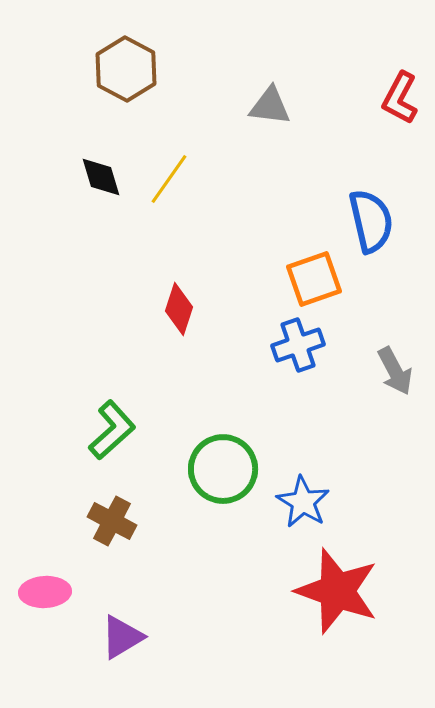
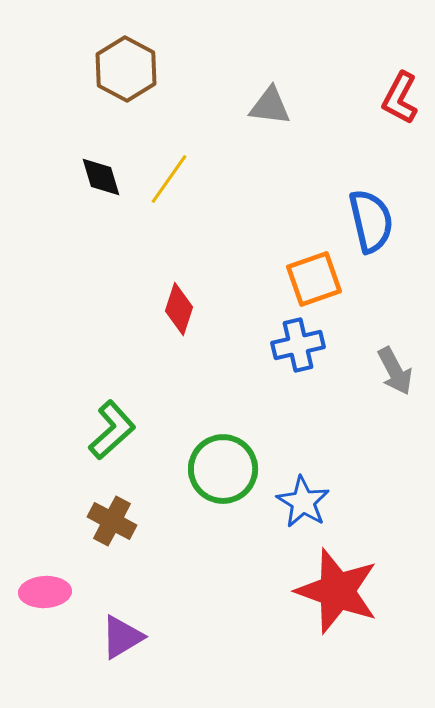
blue cross: rotated 6 degrees clockwise
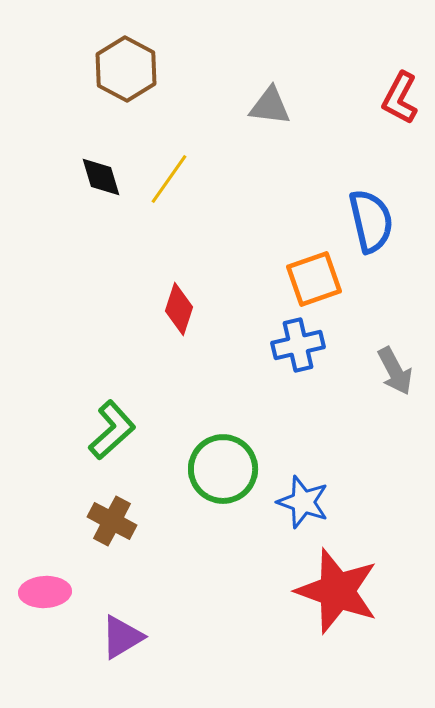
blue star: rotated 12 degrees counterclockwise
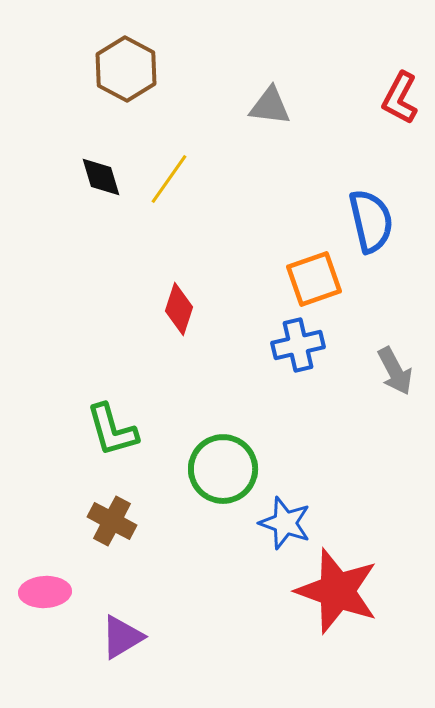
green L-shape: rotated 116 degrees clockwise
blue star: moved 18 px left, 21 px down
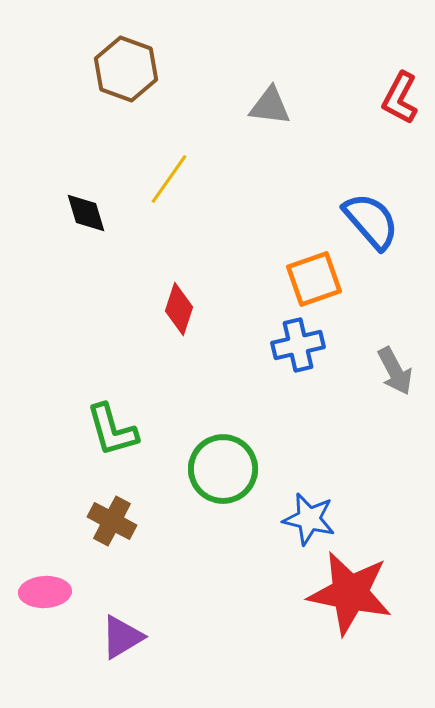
brown hexagon: rotated 8 degrees counterclockwise
black diamond: moved 15 px left, 36 px down
blue semicircle: rotated 28 degrees counterclockwise
blue star: moved 24 px right, 4 px up; rotated 6 degrees counterclockwise
red star: moved 13 px right, 2 px down; rotated 8 degrees counterclockwise
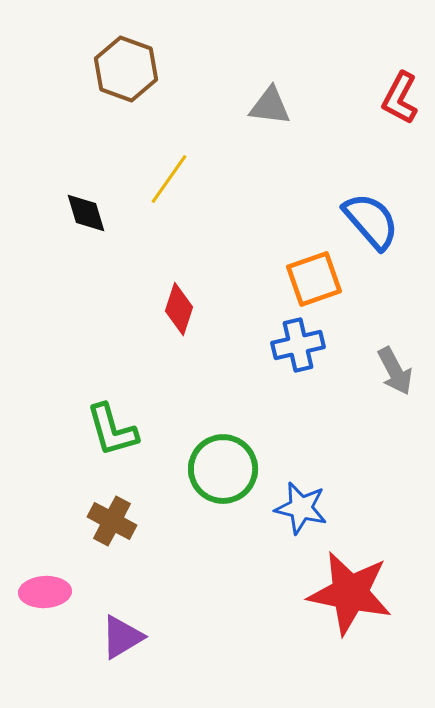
blue star: moved 8 px left, 11 px up
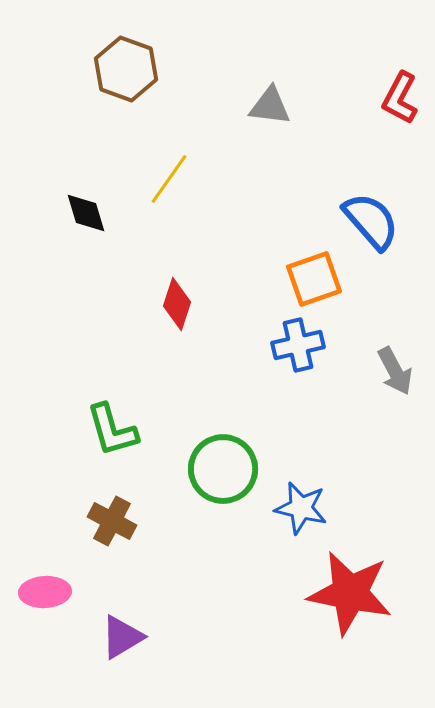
red diamond: moved 2 px left, 5 px up
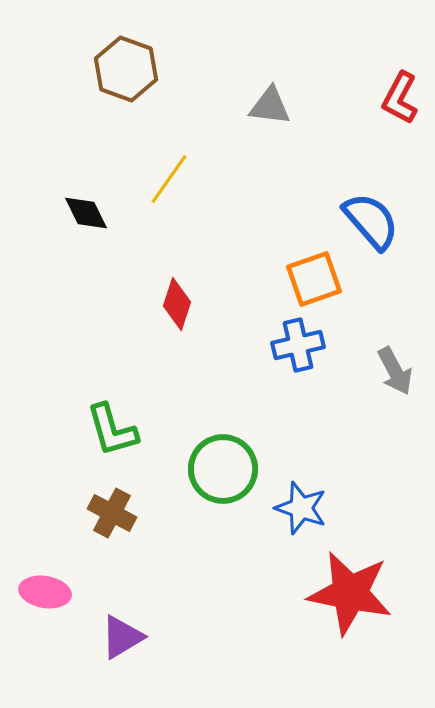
black diamond: rotated 9 degrees counterclockwise
blue star: rotated 6 degrees clockwise
brown cross: moved 8 px up
pink ellipse: rotated 12 degrees clockwise
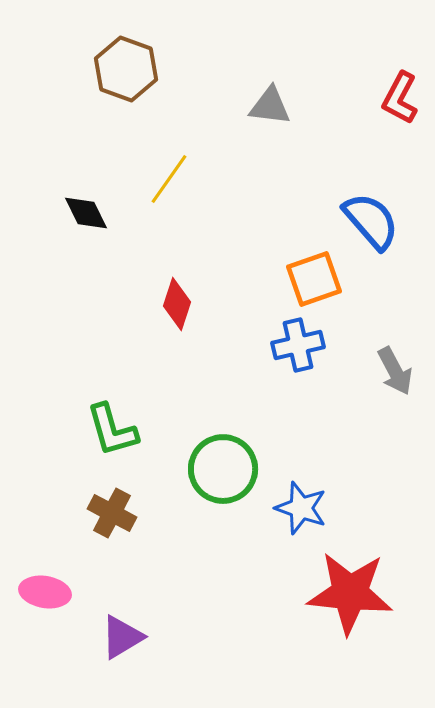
red star: rotated 6 degrees counterclockwise
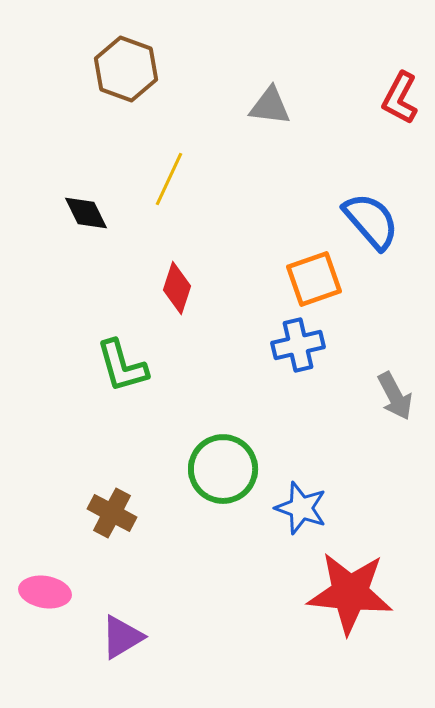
yellow line: rotated 10 degrees counterclockwise
red diamond: moved 16 px up
gray arrow: moved 25 px down
green L-shape: moved 10 px right, 64 px up
